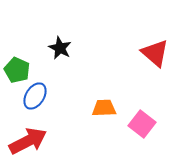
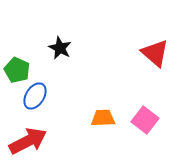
orange trapezoid: moved 1 px left, 10 px down
pink square: moved 3 px right, 4 px up
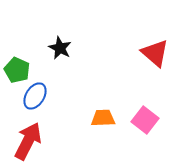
red arrow: rotated 36 degrees counterclockwise
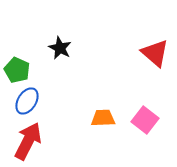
blue ellipse: moved 8 px left, 5 px down
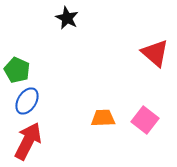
black star: moved 7 px right, 30 px up
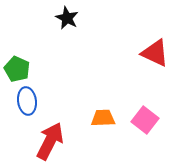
red triangle: rotated 16 degrees counterclockwise
green pentagon: moved 1 px up
blue ellipse: rotated 40 degrees counterclockwise
red arrow: moved 22 px right
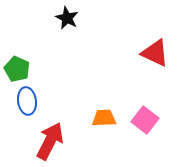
orange trapezoid: moved 1 px right
